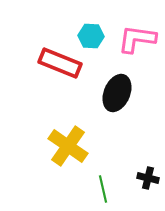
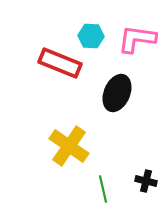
yellow cross: moved 1 px right
black cross: moved 2 px left, 3 px down
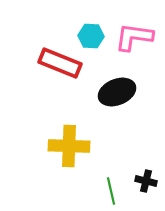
pink L-shape: moved 3 px left, 2 px up
black ellipse: moved 1 px up; rotated 45 degrees clockwise
yellow cross: rotated 33 degrees counterclockwise
green line: moved 8 px right, 2 px down
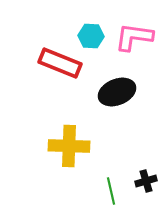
black cross: rotated 30 degrees counterclockwise
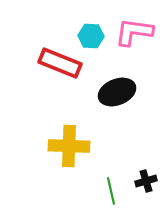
pink L-shape: moved 5 px up
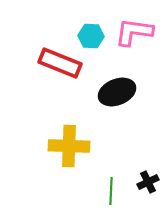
black cross: moved 2 px right, 1 px down; rotated 10 degrees counterclockwise
green line: rotated 16 degrees clockwise
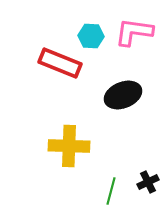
black ellipse: moved 6 px right, 3 px down
green line: rotated 12 degrees clockwise
